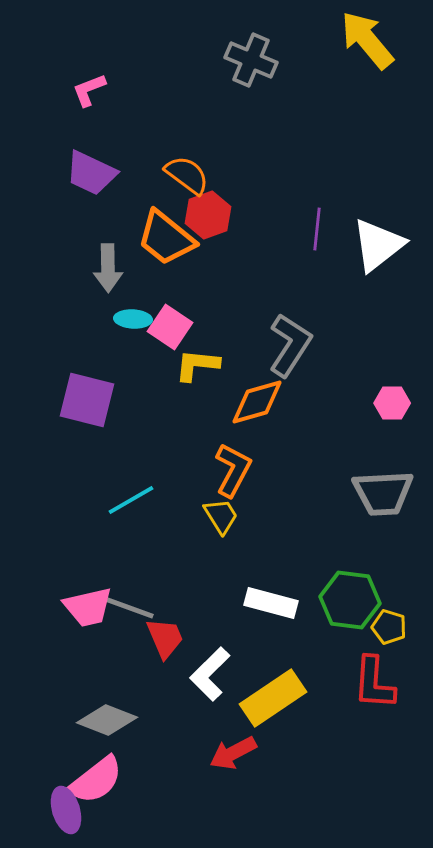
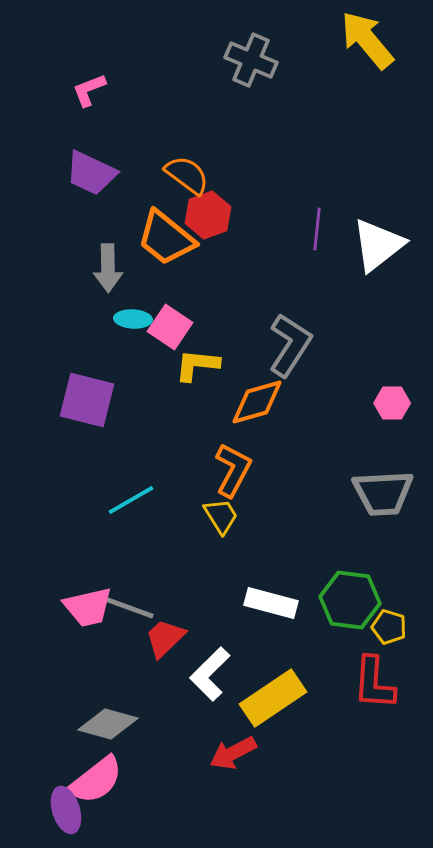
red trapezoid: rotated 111 degrees counterclockwise
gray diamond: moved 1 px right, 4 px down; rotated 6 degrees counterclockwise
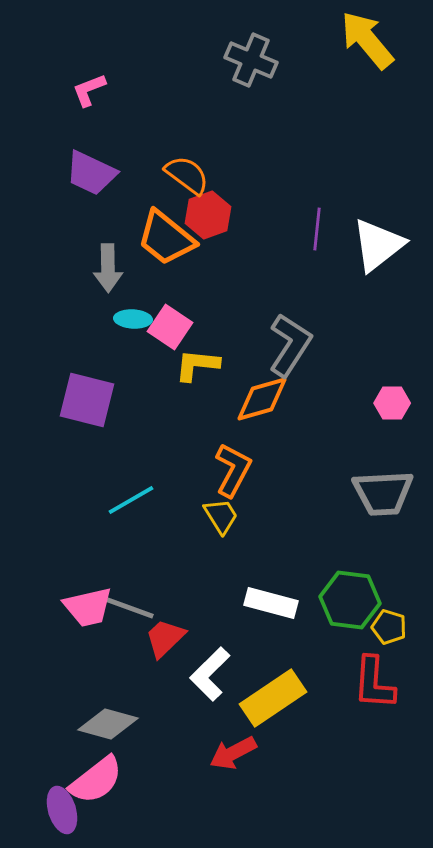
orange diamond: moved 5 px right, 3 px up
purple ellipse: moved 4 px left
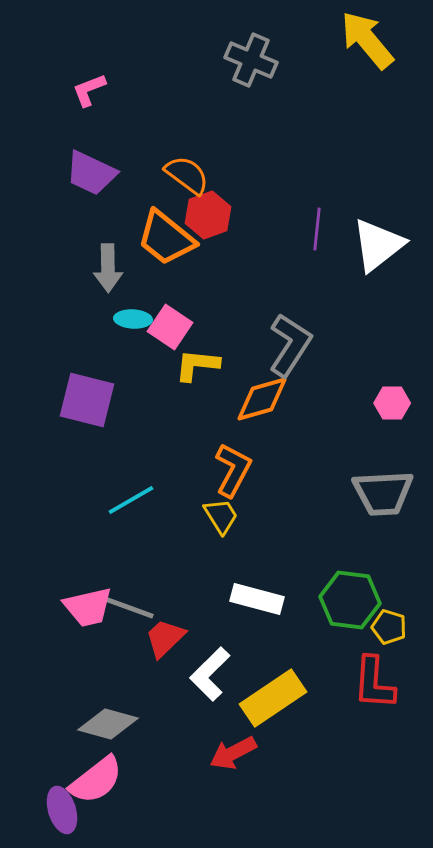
white rectangle: moved 14 px left, 4 px up
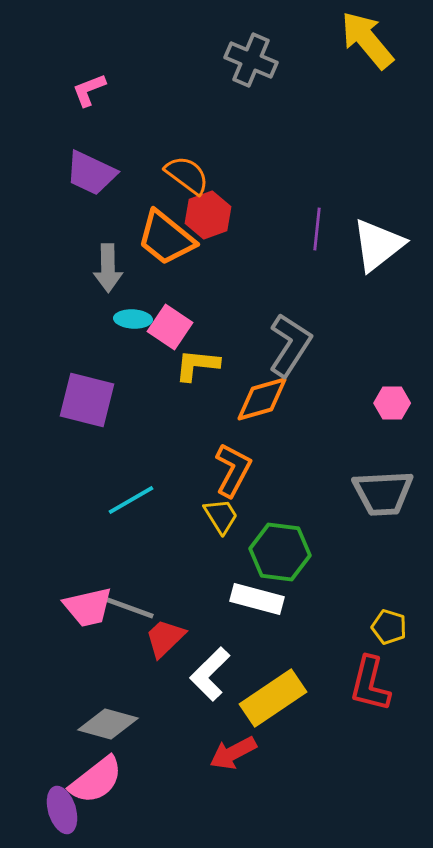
green hexagon: moved 70 px left, 48 px up
red L-shape: moved 4 px left, 1 px down; rotated 10 degrees clockwise
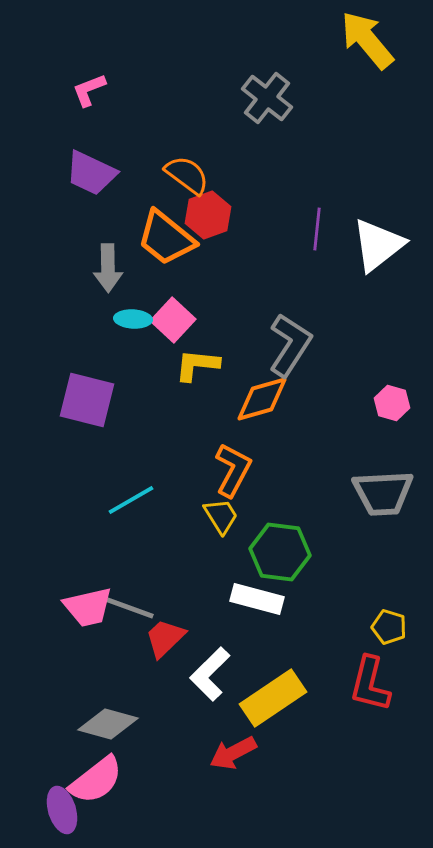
gray cross: moved 16 px right, 38 px down; rotated 15 degrees clockwise
pink square: moved 3 px right, 7 px up; rotated 9 degrees clockwise
pink hexagon: rotated 16 degrees clockwise
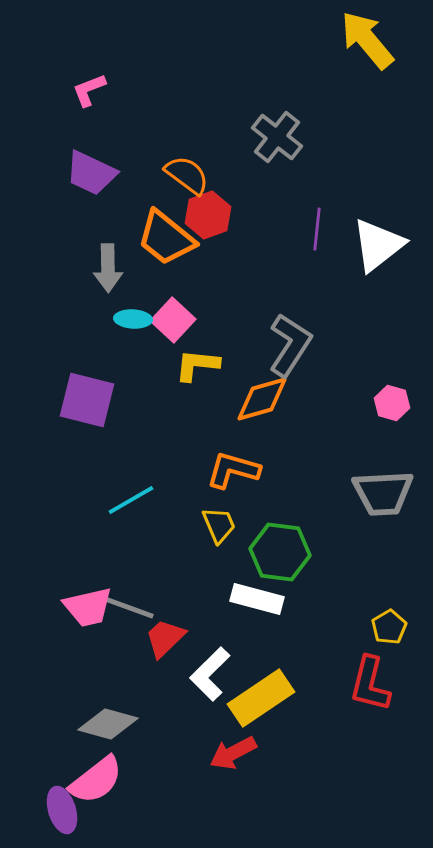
gray cross: moved 10 px right, 39 px down
orange L-shape: rotated 102 degrees counterclockwise
yellow trapezoid: moved 2 px left, 9 px down; rotated 9 degrees clockwise
yellow pentagon: rotated 24 degrees clockwise
yellow rectangle: moved 12 px left
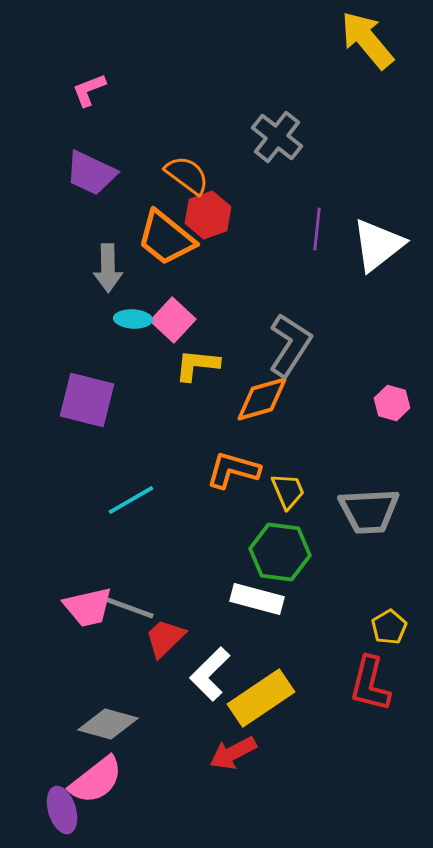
gray trapezoid: moved 14 px left, 18 px down
yellow trapezoid: moved 69 px right, 34 px up
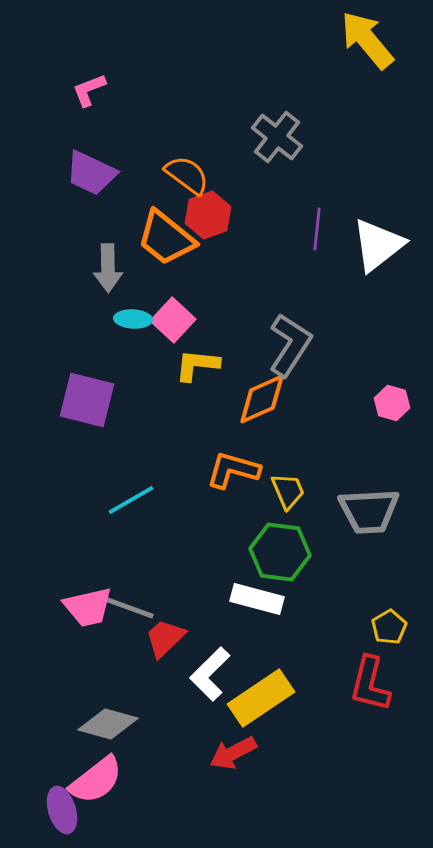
orange diamond: rotated 8 degrees counterclockwise
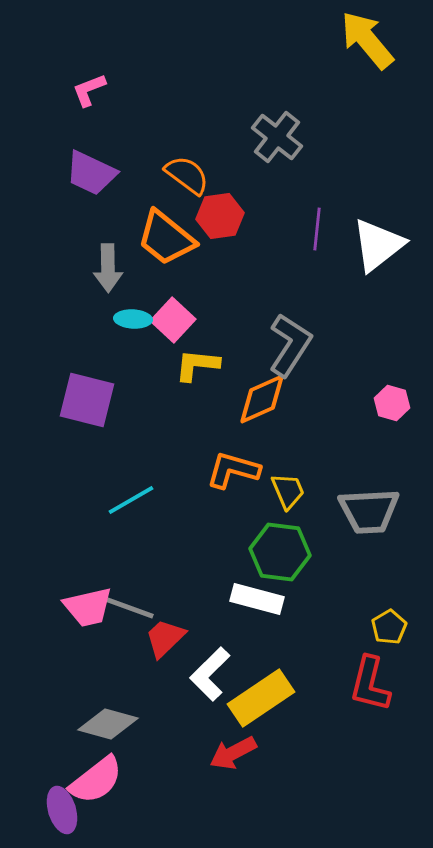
red hexagon: moved 12 px right, 1 px down; rotated 12 degrees clockwise
